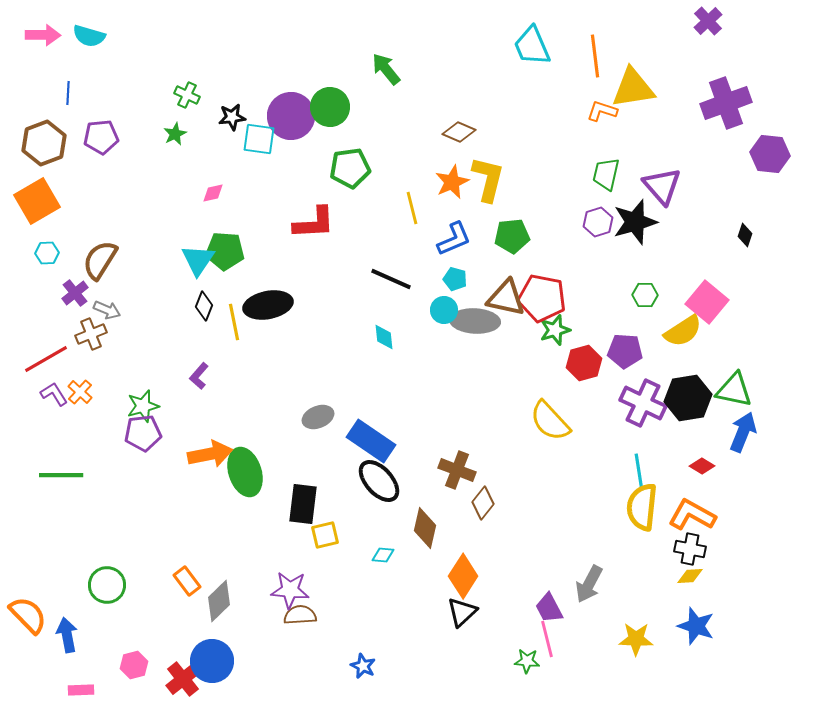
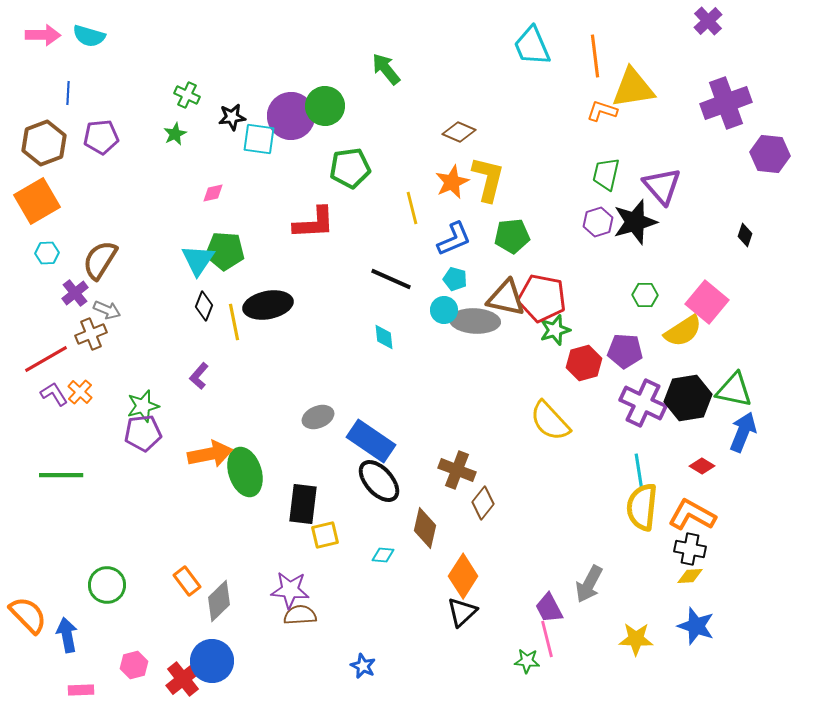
green circle at (330, 107): moved 5 px left, 1 px up
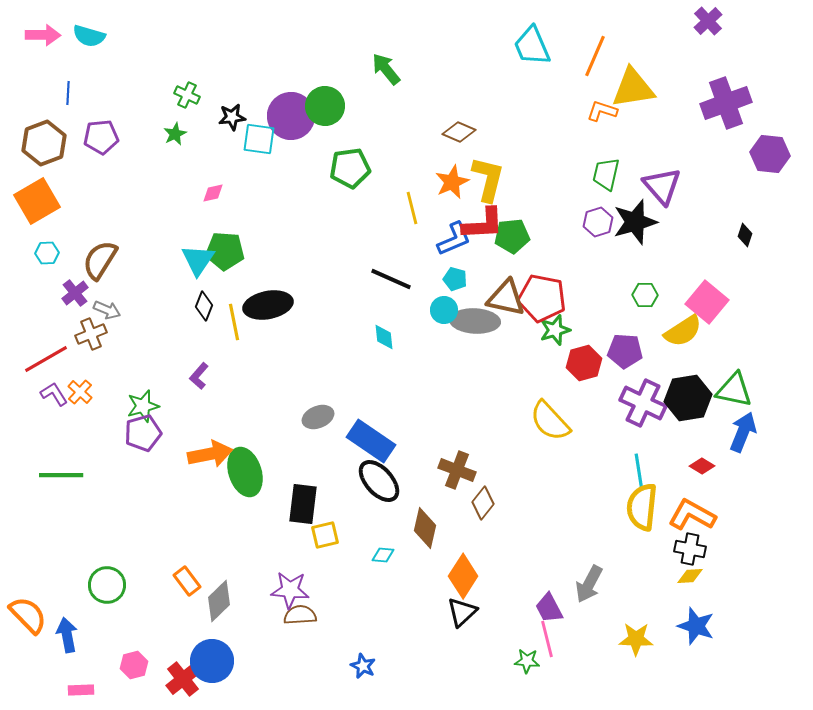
orange line at (595, 56): rotated 30 degrees clockwise
red L-shape at (314, 223): moved 169 px right, 1 px down
purple pentagon at (143, 433): rotated 9 degrees counterclockwise
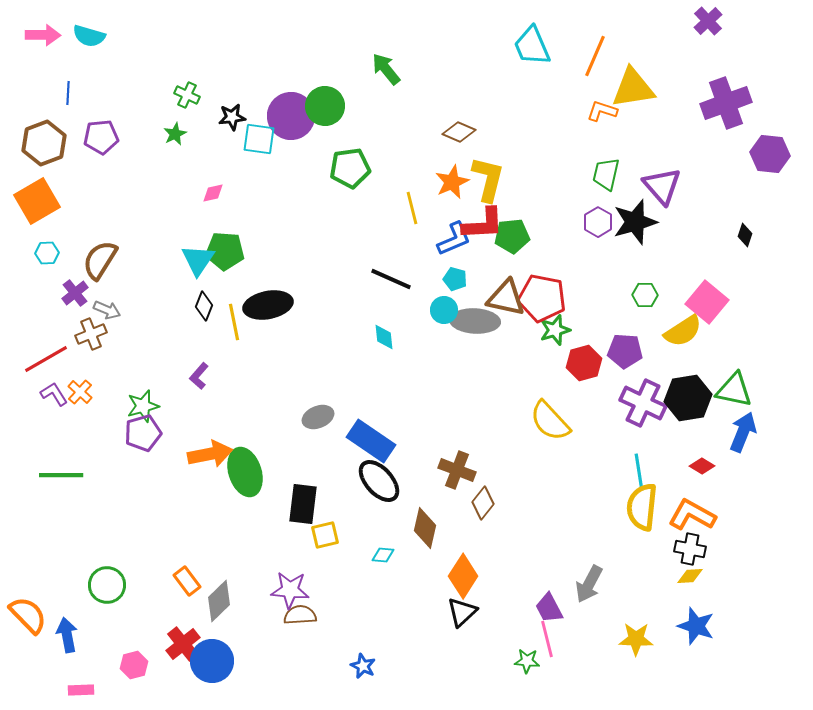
purple hexagon at (598, 222): rotated 12 degrees counterclockwise
red cross at (183, 679): moved 35 px up
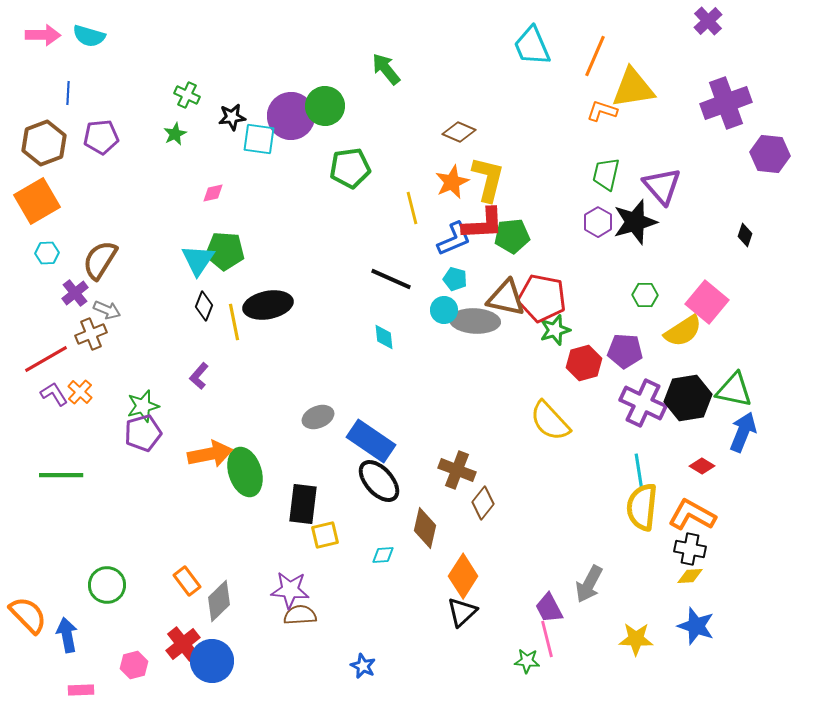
cyan diamond at (383, 555): rotated 10 degrees counterclockwise
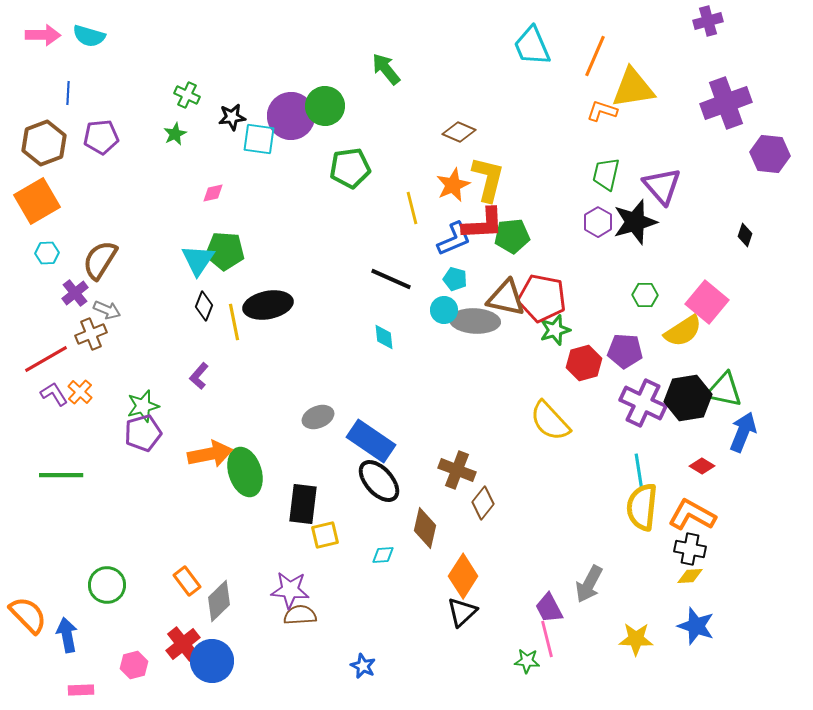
purple cross at (708, 21): rotated 28 degrees clockwise
orange star at (452, 182): moved 1 px right, 3 px down
green triangle at (734, 390): moved 10 px left
